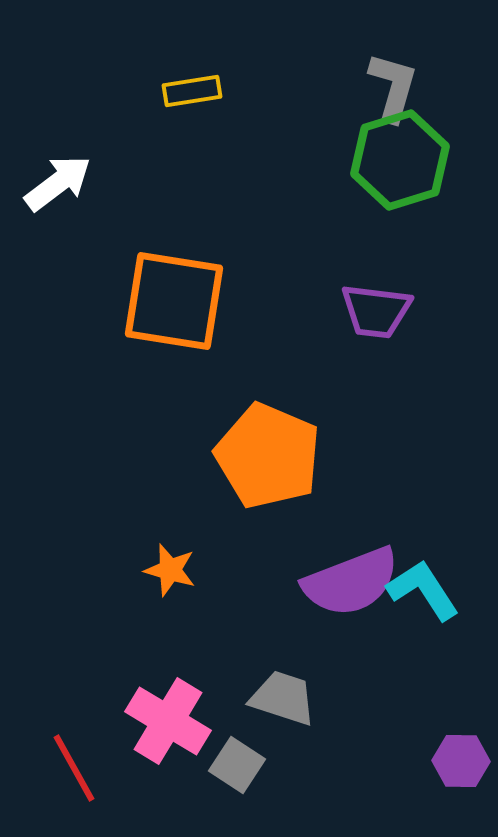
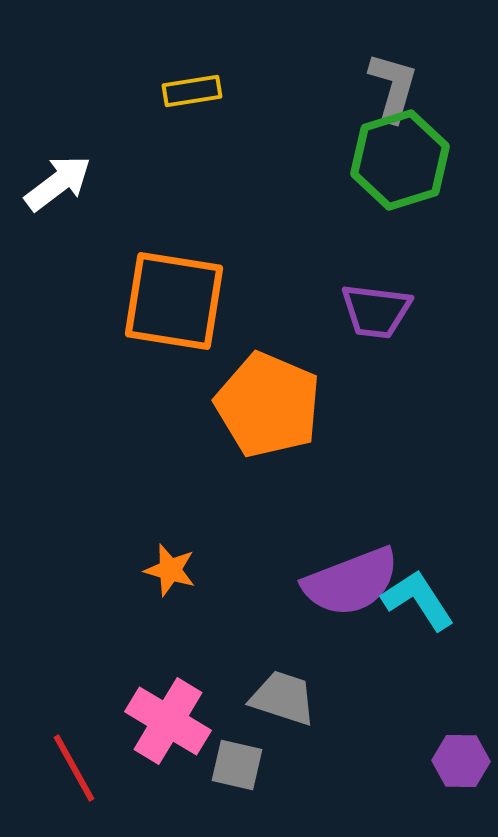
orange pentagon: moved 51 px up
cyan L-shape: moved 5 px left, 10 px down
gray square: rotated 20 degrees counterclockwise
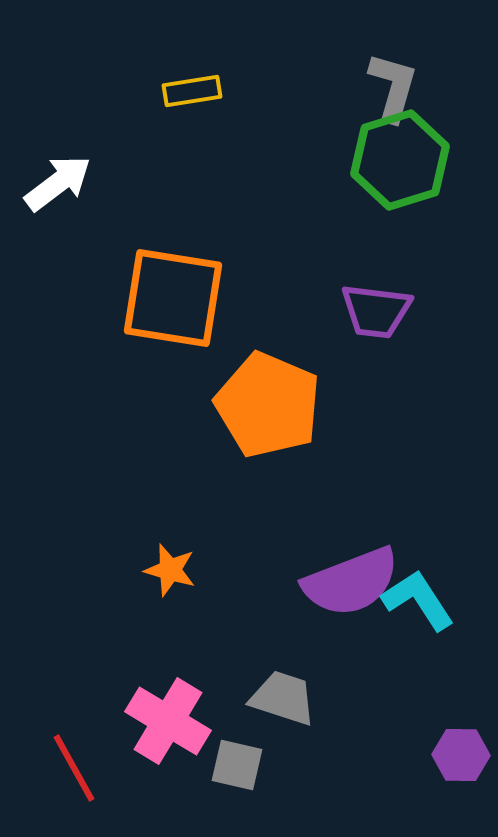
orange square: moved 1 px left, 3 px up
purple hexagon: moved 6 px up
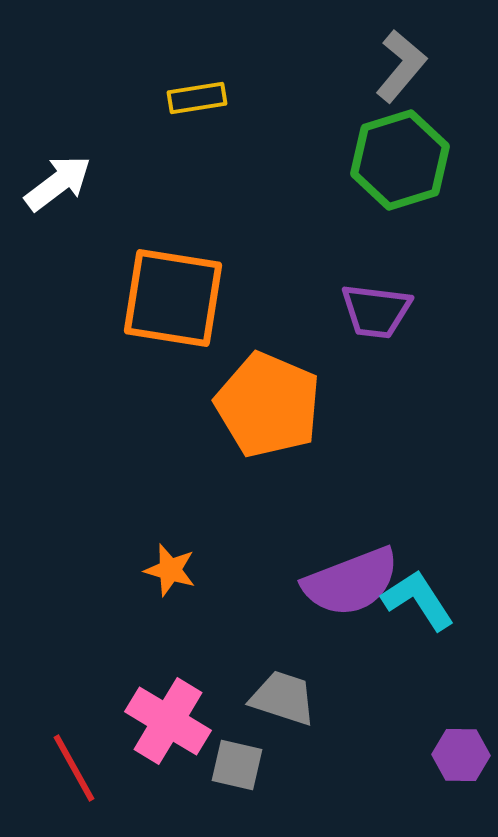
gray L-shape: moved 8 px right, 21 px up; rotated 24 degrees clockwise
yellow rectangle: moved 5 px right, 7 px down
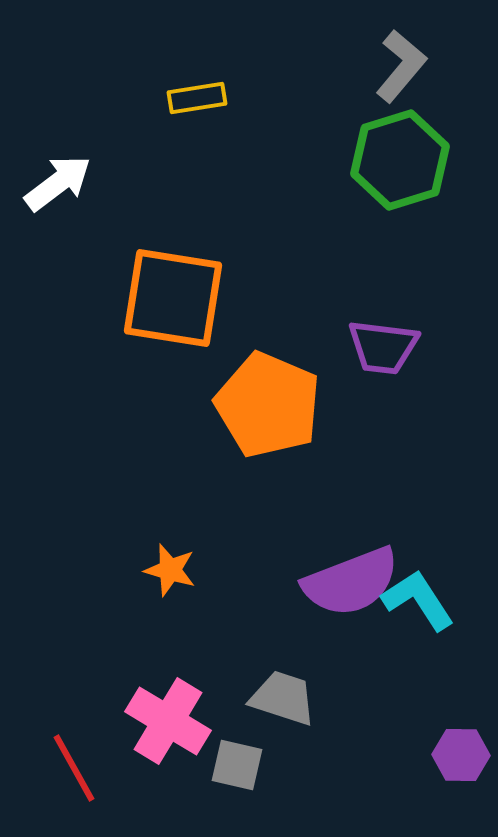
purple trapezoid: moved 7 px right, 36 px down
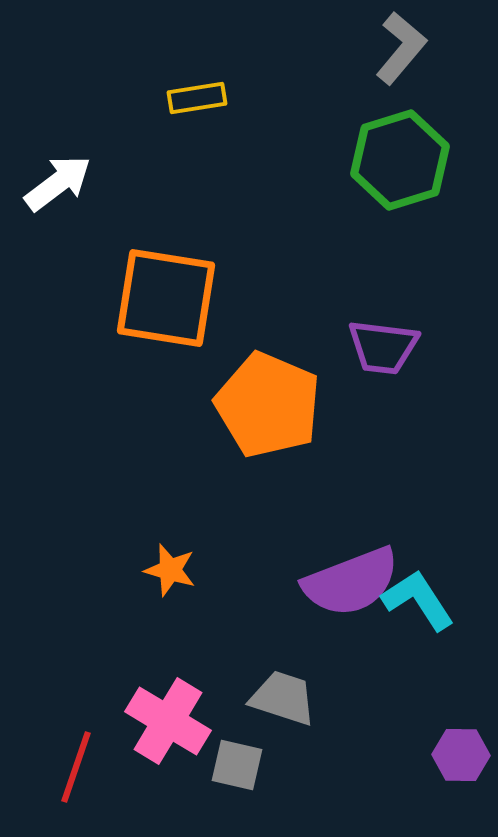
gray L-shape: moved 18 px up
orange square: moved 7 px left
red line: moved 2 px right, 1 px up; rotated 48 degrees clockwise
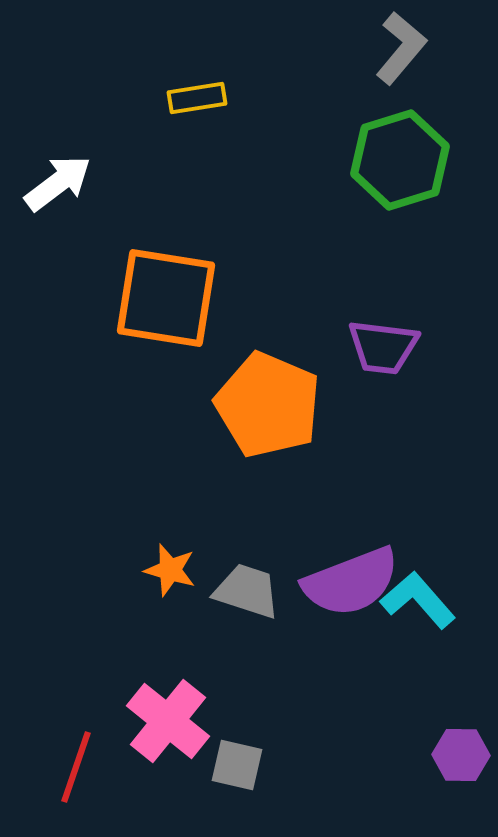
cyan L-shape: rotated 8 degrees counterclockwise
gray trapezoid: moved 36 px left, 107 px up
pink cross: rotated 8 degrees clockwise
